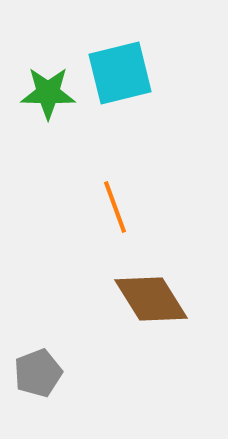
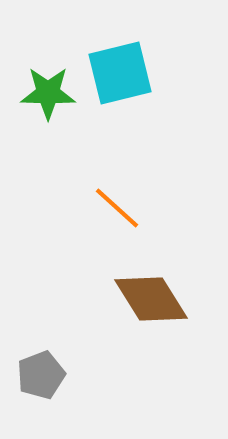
orange line: moved 2 px right, 1 px down; rotated 28 degrees counterclockwise
gray pentagon: moved 3 px right, 2 px down
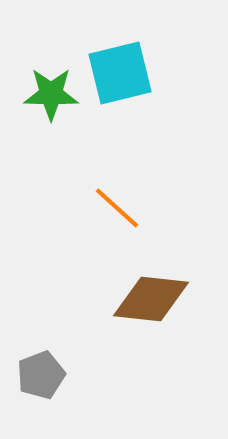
green star: moved 3 px right, 1 px down
brown diamond: rotated 52 degrees counterclockwise
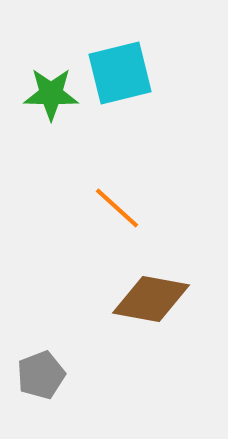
brown diamond: rotated 4 degrees clockwise
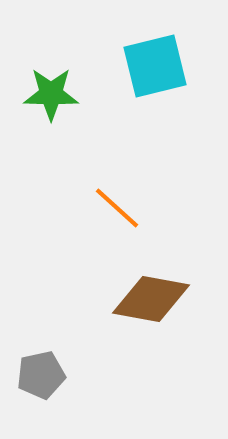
cyan square: moved 35 px right, 7 px up
gray pentagon: rotated 9 degrees clockwise
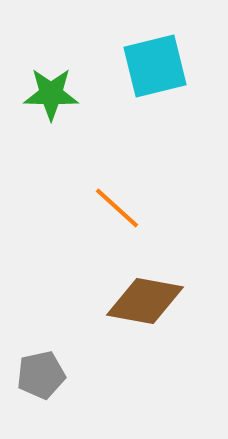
brown diamond: moved 6 px left, 2 px down
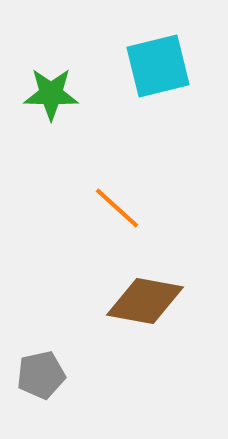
cyan square: moved 3 px right
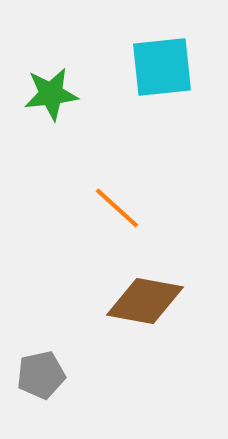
cyan square: moved 4 px right, 1 px down; rotated 8 degrees clockwise
green star: rotated 8 degrees counterclockwise
